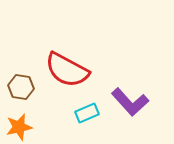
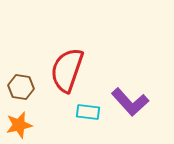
red semicircle: rotated 81 degrees clockwise
cyan rectangle: moved 1 px right, 1 px up; rotated 30 degrees clockwise
orange star: moved 2 px up
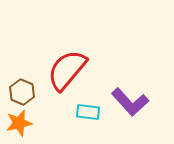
red semicircle: rotated 21 degrees clockwise
brown hexagon: moved 1 px right, 5 px down; rotated 15 degrees clockwise
orange star: moved 2 px up
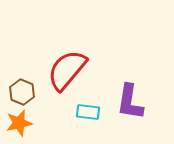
purple L-shape: rotated 51 degrees clockwise
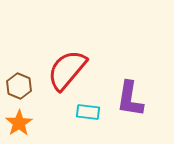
brown hexagon: moved 3 px left, 6 px up
purple L-shape: moved 3 px up
orange star: rotated 20 degrees counterclockwise
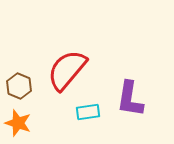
cyan rectangle: rotated 15 degrees counterclockwise
orange star: moved 1 px left; rotated 20 degrees counterclockwise
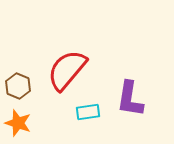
brown hexagon: moved 1 px left
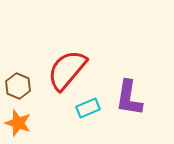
purple L-shape: moved 1 px left, 1 px up
cyan rectangle: moved 4 px up; rotated 15 degrees counterclockwise
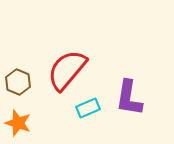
brown hexagon: moved 4 px up
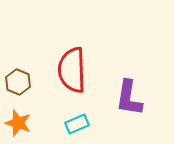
red semicircle: moved 5 px right; rotated 42 degrees counterclockwise
cyan rectangle: moved 11 px left, 16 px down
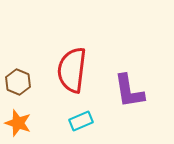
red semicircle: rotated 9 degrees clockwise
purple L-shape: moved 7 px up; rotated 18 degrees counterclockwise
cyan rectangle: moved 4 px right, 3 px up
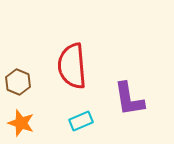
red semicircle: moved 4 px up; rotated 12 degrees counterclockwise
purple L-shape: moved 8 px down
orange star: moved 3 px right
